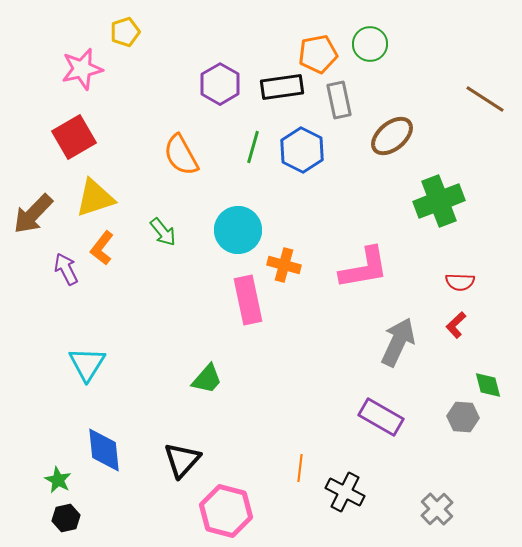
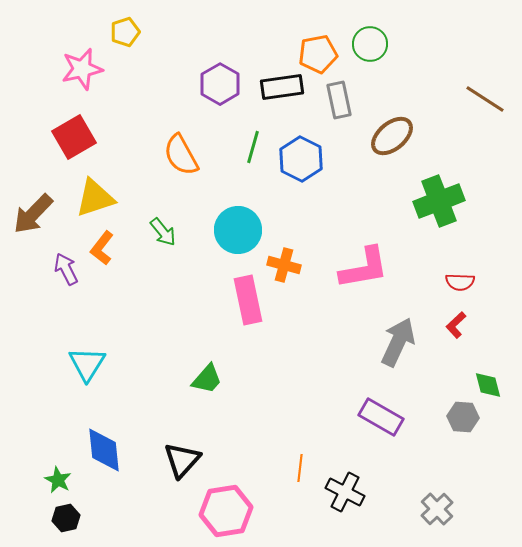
blue hexagon: moved 1 px left, 9 px down
pink hexagon: rotated 24 degrees counterclockwise
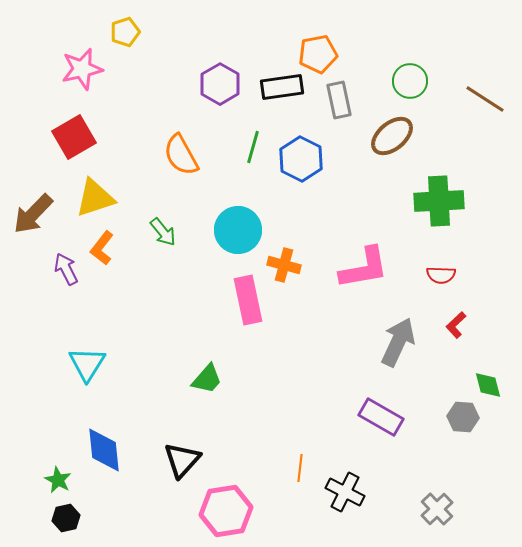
green circle: moved 40 px right, 37 px down
green cross: rotated 18 degrees clockwise
red semicircle: moved 19 px left, 7 px up
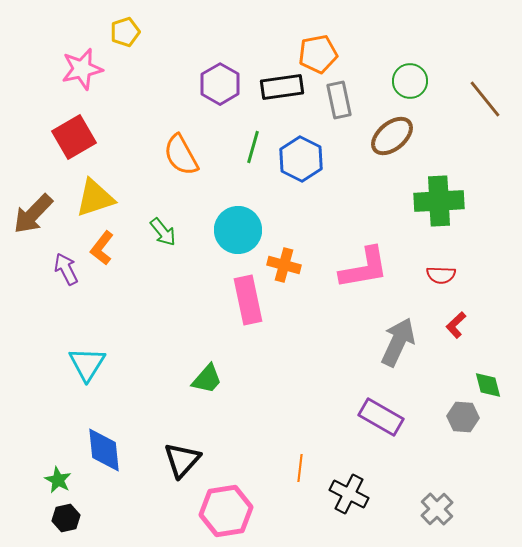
brown line: rotated 18 degrees clockwise
black cross: moved 4 px right, 2 px down
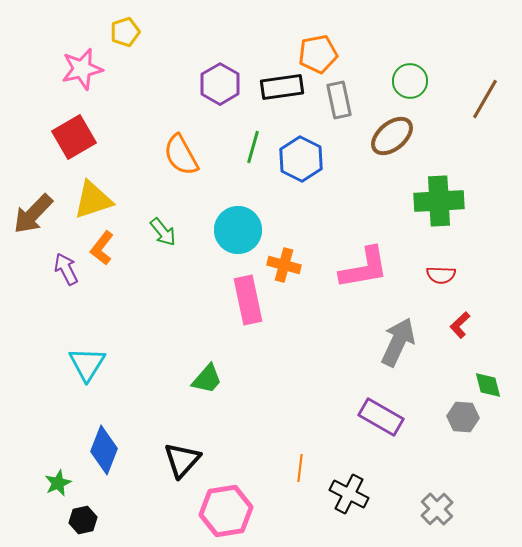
brown line: rotated 69 degrees clockwise
yellow triangle: moved 2 px left, 2 px down
red L-shape: moved 4 px right
blue diamond: rotated 27 degrees clockwise
green star: moved 3 px down; rotated 20 degrees clockwise
black hexagon: moved 17 px right, 2 px down
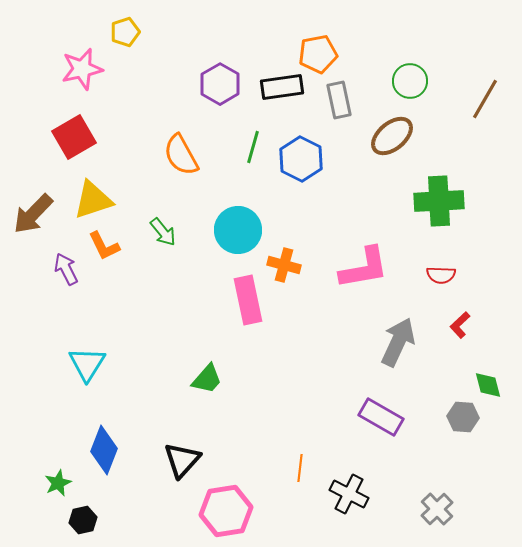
orange L-shape: moved 2 px right, 2 px up; rotated 64 degrees counterclockwise
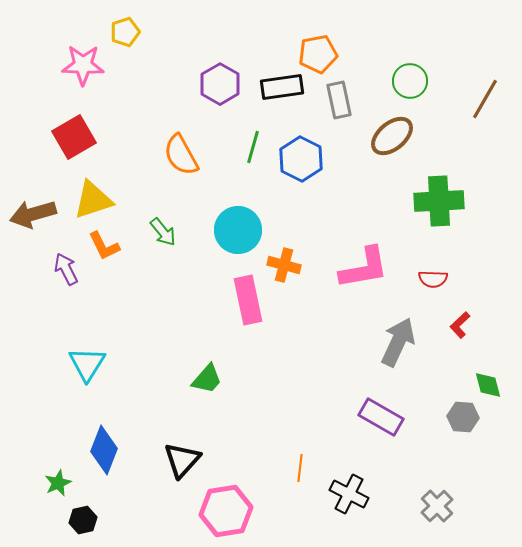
pink star: moved 1 px right, 4 px up; rotated 15 degrees clockwise
brown arrow: rotated 30 degrees clockwise
red semicircle: moved 8 px left, 4 px down
gray cross: moved 3 px up
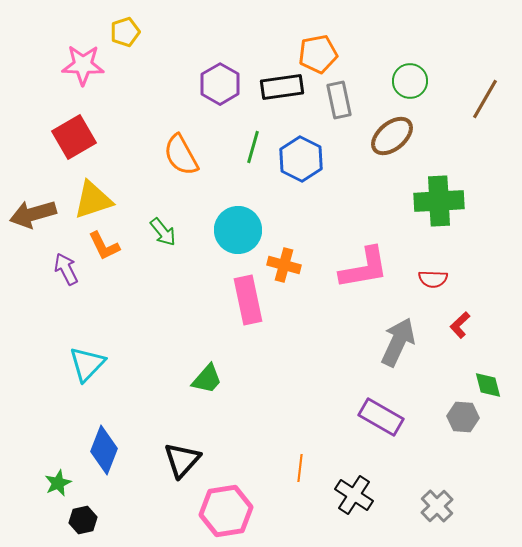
cyan triangle: rotated 12 degrees clockwise
black cross: moved 5 px right, 1 px down; rotated 6 degrees clockwise
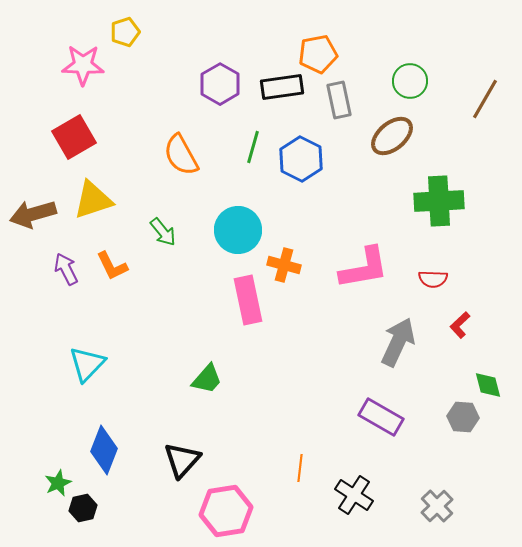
orange L-shape: moved 8 px right, 20 px down
black hexagon: moved 12 px up
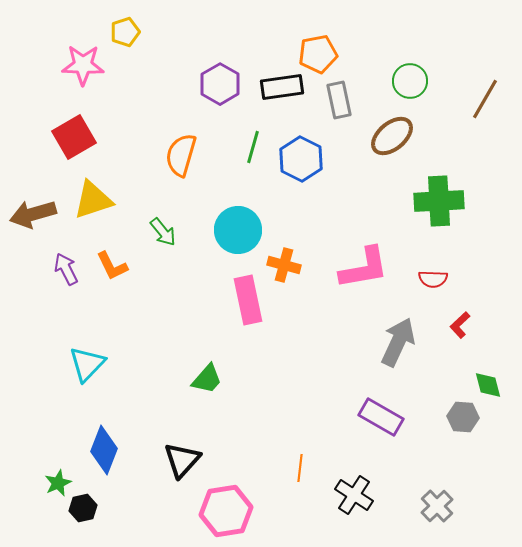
orange semicircle: rotated 45 degrees clockwise
